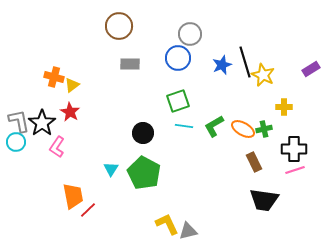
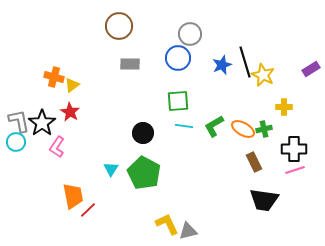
green square: rotated 15 degrees clockwise
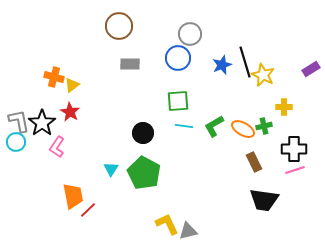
green cross: moved 3 px up
